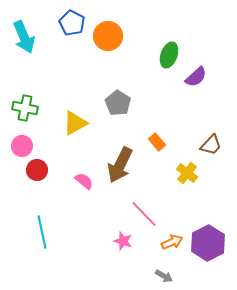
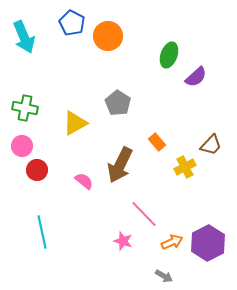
yellow cross: moved 2 px left, 6 px up; rotated 25 degrees clockwise
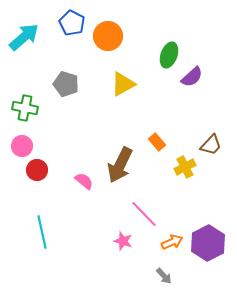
cyan arrow: rotated 108 degrees counterclockwise
purple semicircle: moved 4 px left
gray pentagon: moved 52 px left, 19 px up; rotated 15 degrees counterclockwise
yellow triangle: moved 48 px right, 39 px up
gray arrow: rotated 18 degrees clockwise
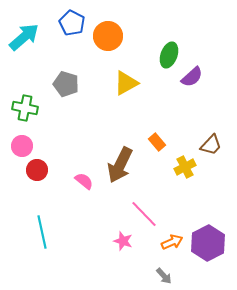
yellow triangle: moved 3 px right, 1 px up
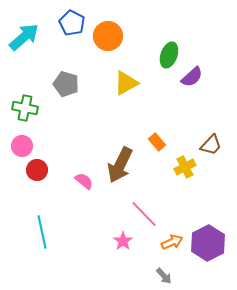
pink star: rotated 18 degrees clockwise
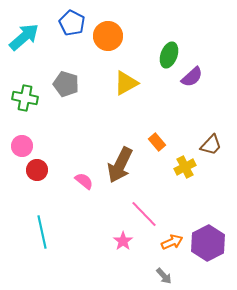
green cross: moved 10 px up
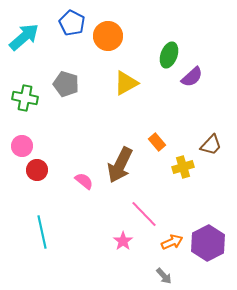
yellow cross: moved 2 px left; rotated 10 degrees clockwise
